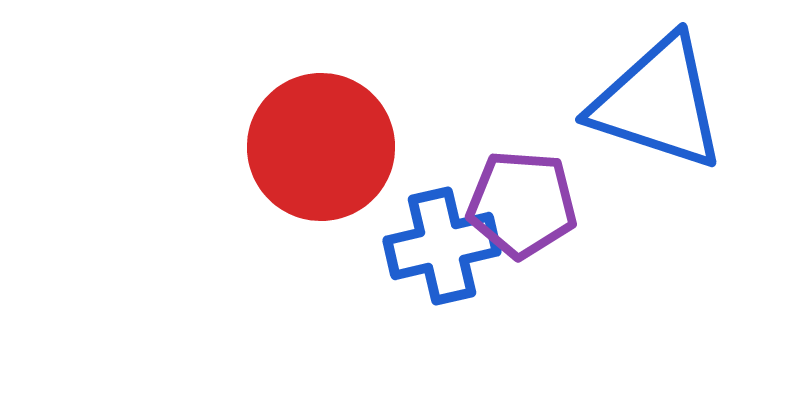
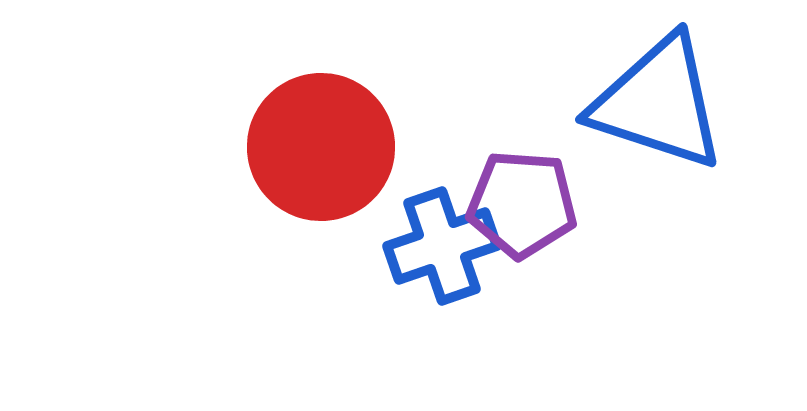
blue cross: rotated 6 degrees counterclockwise
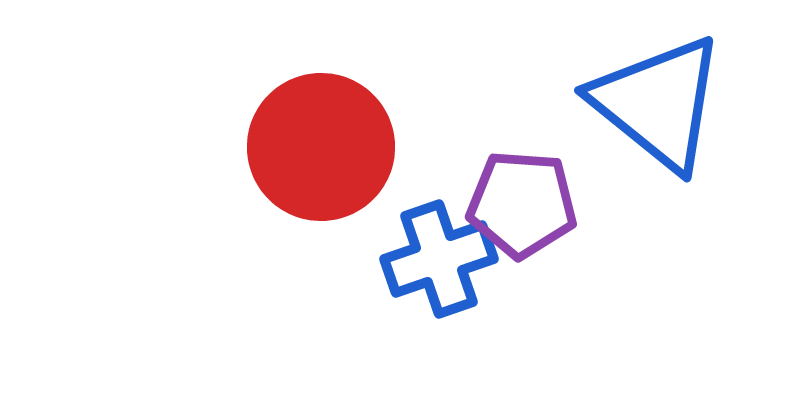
blue triangle: rotated 21 degrees clockwise
blue cross: moved 3 px left, 13 px down
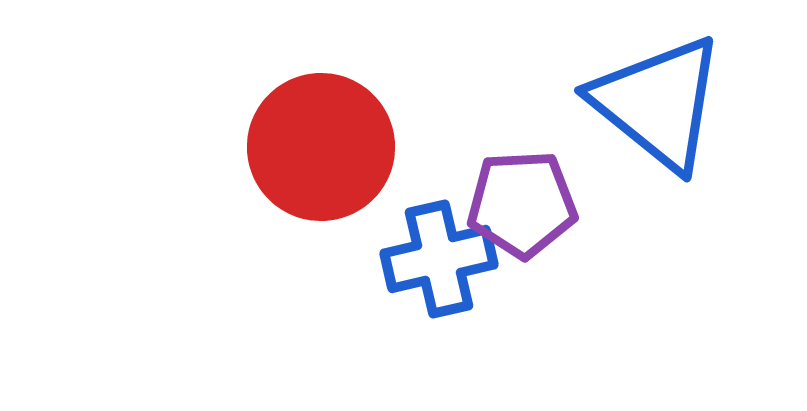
purple pentagon: rotated 7 degrees counterclockwise
blue cross: rotated 6 degrees clockwise
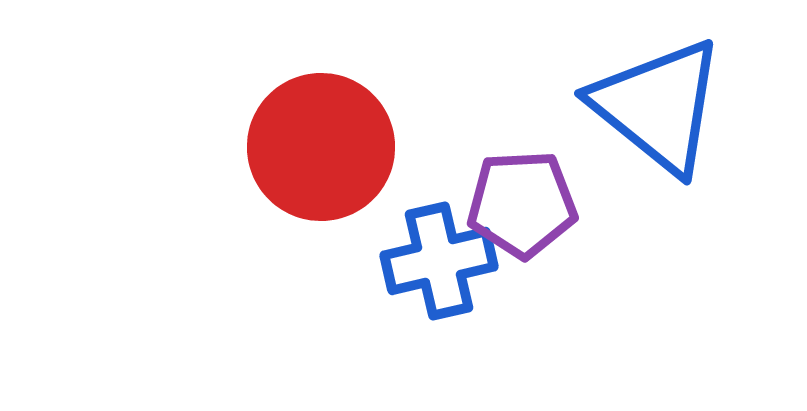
blue triangle: moved 3 px down
blue cross: moved 2 px down
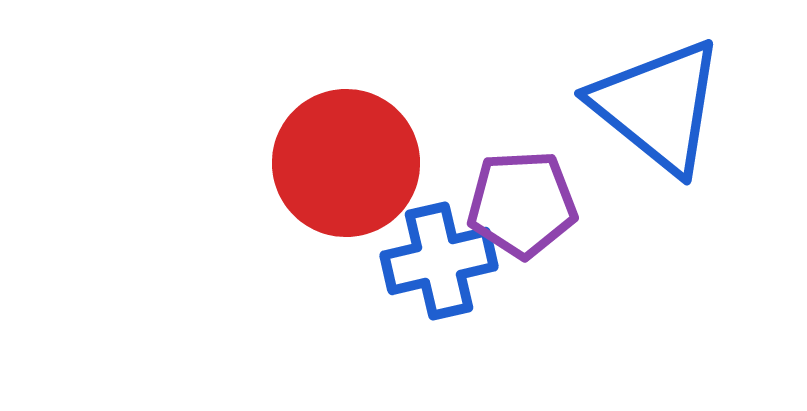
red circle: moved 25 px right, 16 px down
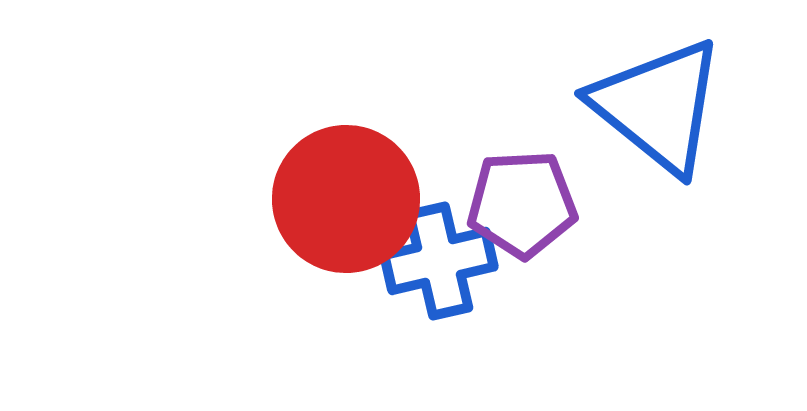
red circle: moved 36 px down
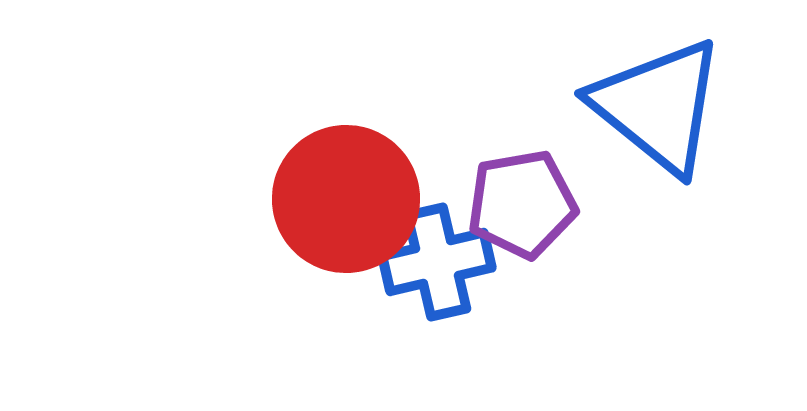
purple pentagon: rotated 7 degrees counterclockwise
blue cross: moved 2 px left, 1 px down
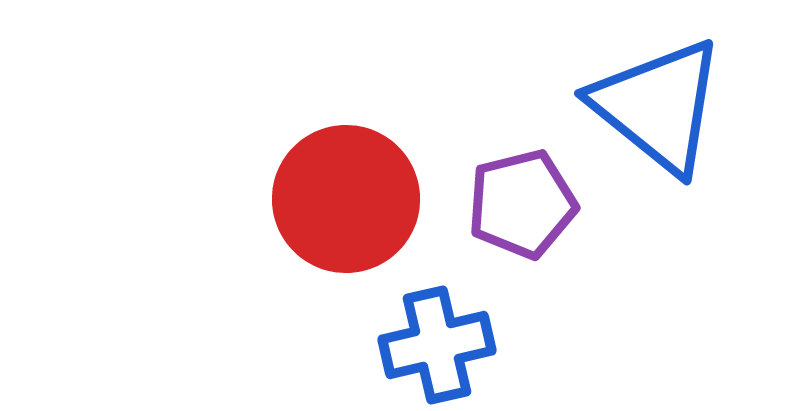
purple pentagon: rotated 4 degrees counterclockwise
blue cross: moved 83 px down
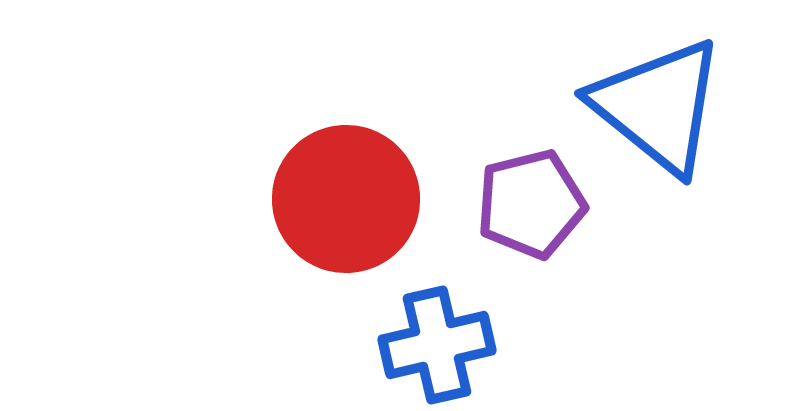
purple pentagon: moved 9 px right
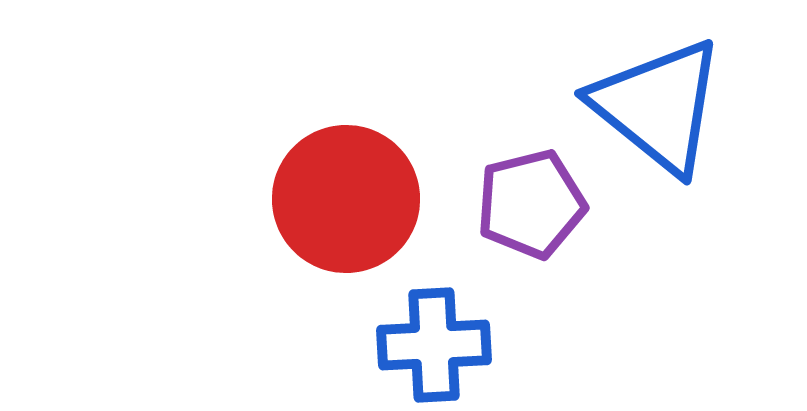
blue cross: moved 3 px left; rotated 10 degrees clockwise
